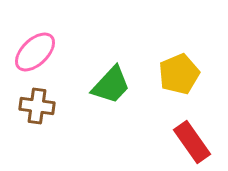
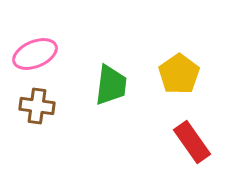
pink ellipse: moved 2 px down; rotated 21 degrees clockwise
yellow pentagon: rotated 12 degrees counterclockwise
green trapezoid: rotated 36 degrees counterclockwise
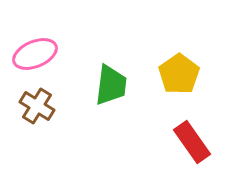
brown cross: rotated 24 degrees clockwise
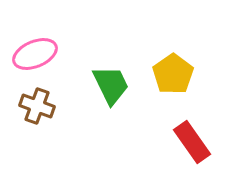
yellow pentagon: moved 6 px left
green trapezoid: rotated 33 degrees counterclockwise
brown cross: rotated 12 degrees counterclockwise
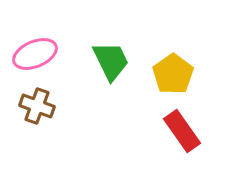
green trapezoid: moved 24 px up
red rectangle: moved 10 px left, 11 px up
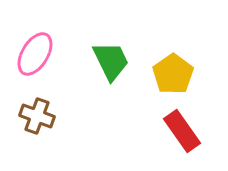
pink ellipse: rotated 36 degrees counterclockwise
brown cross: moved 10 px down
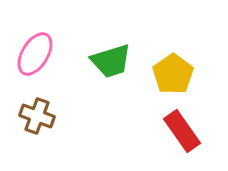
green trapezoid: rotated 99 degrees clockwise
